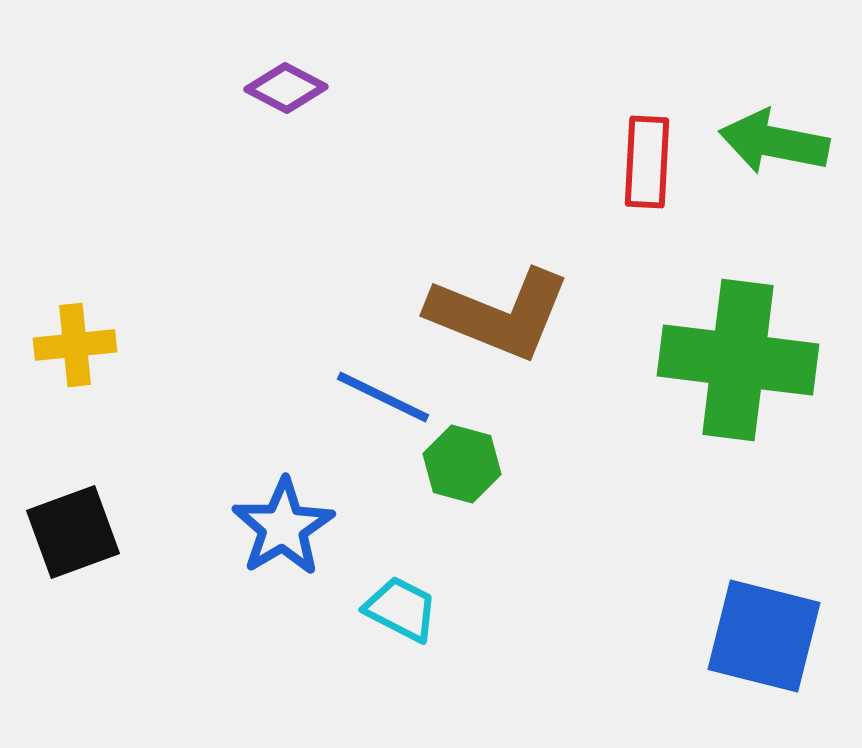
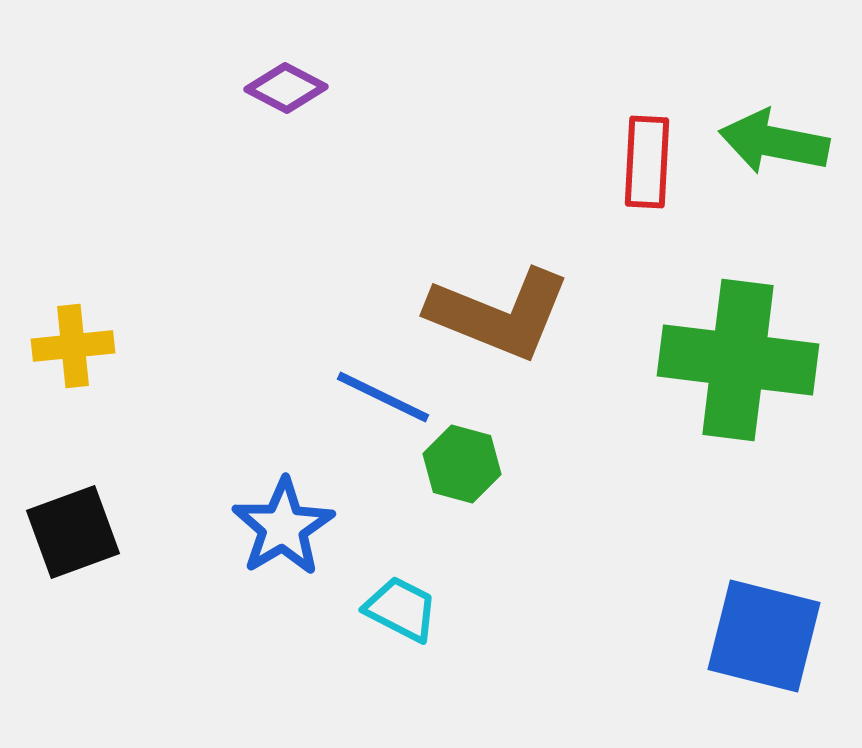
yellow cross: moved 2 px left, 1 px down
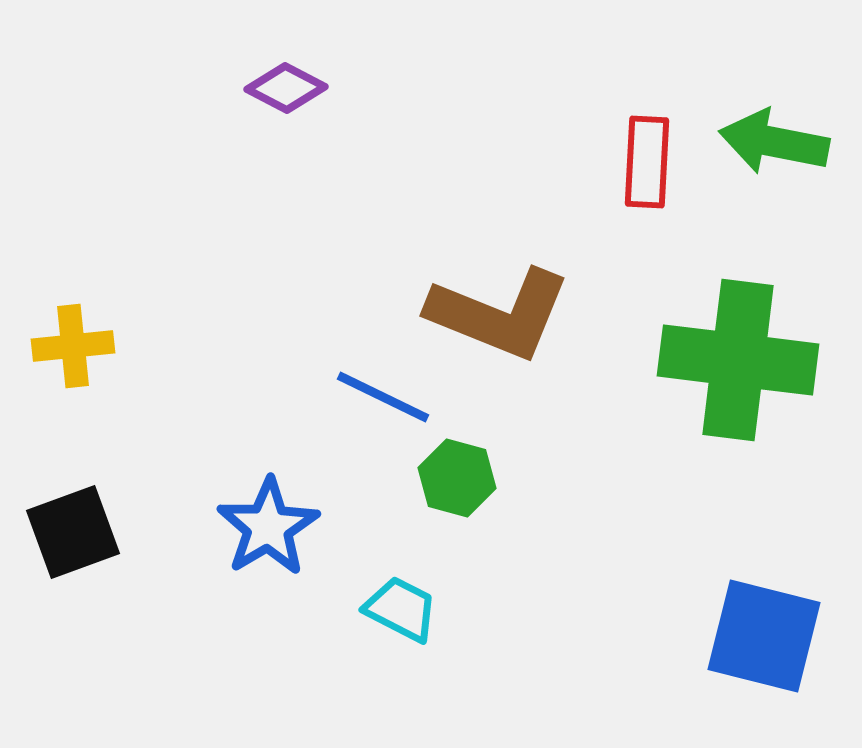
green hexagon: moved 5 px left, 14 px down
blue star: moved 15 px left
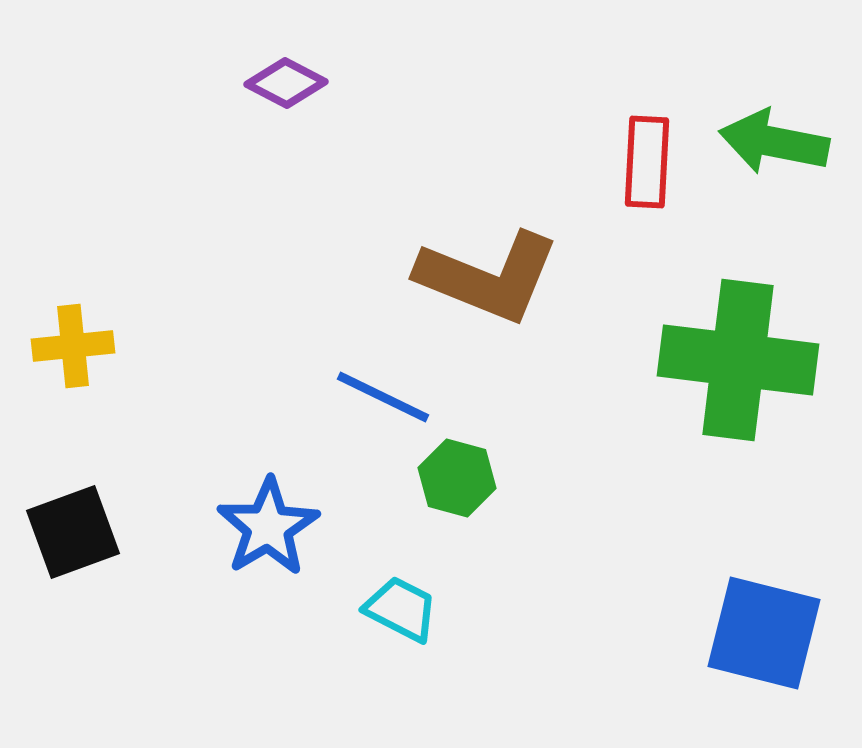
purple diamond: moved 5 px up
brown L-shape: moved 11 px left, 37 px up
blue square: moved 3 px up
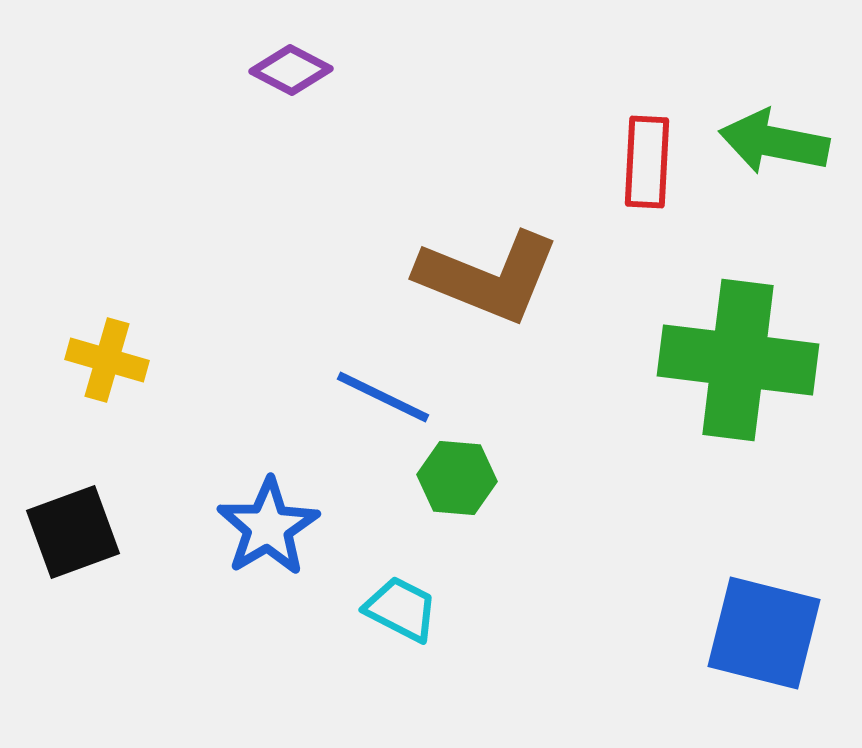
purple diamond: moved 5 px right, 13 px up
yellow cross: moved 34 px right, 14 px down; rotated 22 degrees clockwise
green hexagon: rotated 10 degrees counterclockwise
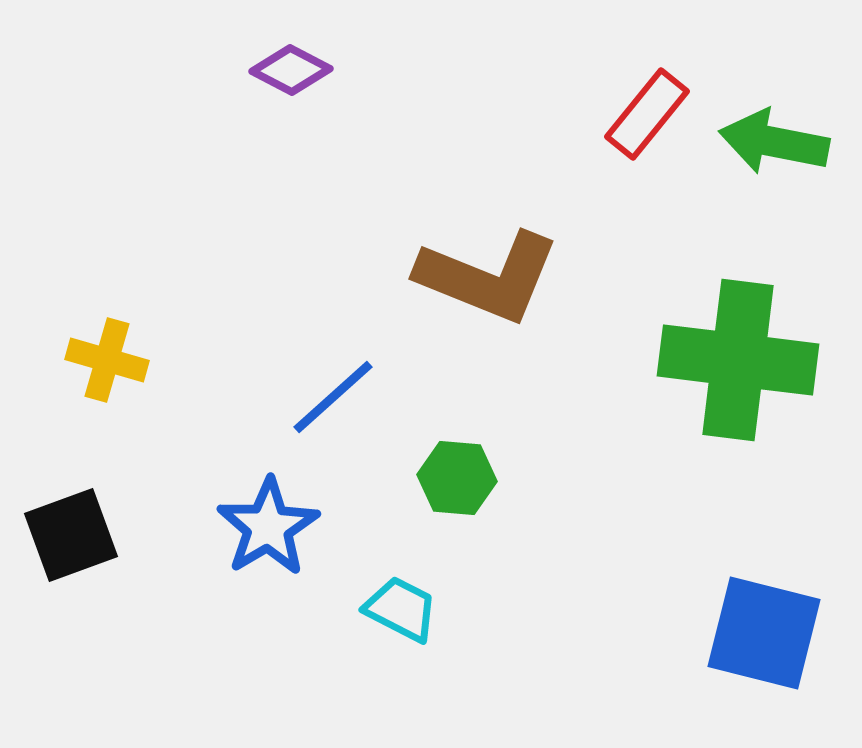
red rectangle: moved 48 px up; rotated 36 degrees clockwise
blue line: moved 50 px left; rotated 68 degrees counterclockwise
black square: moved 2 px left, 3 px down
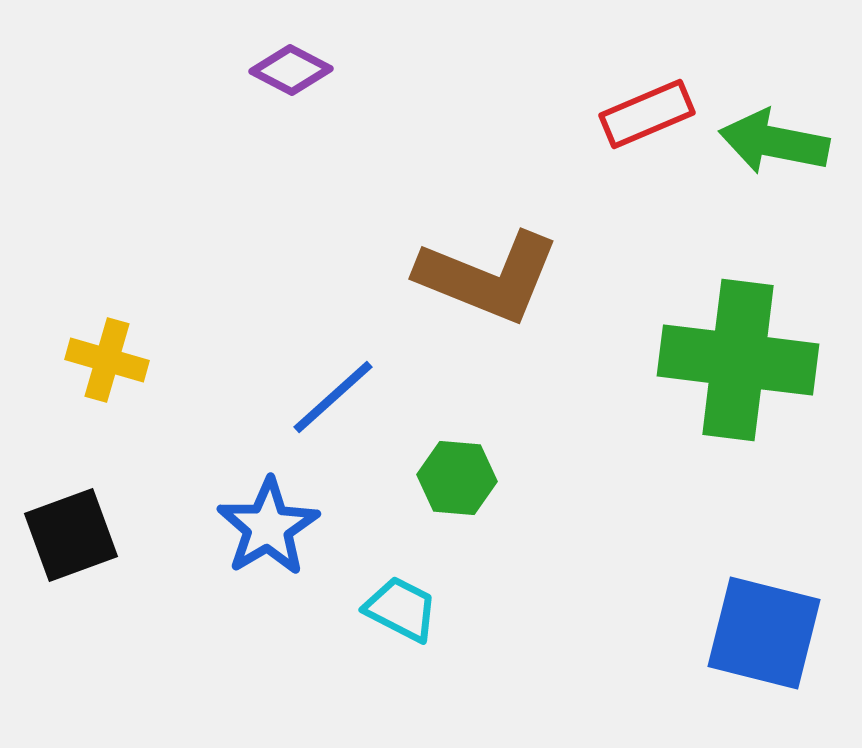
red rectangle: rotated 28 degrees clockwise
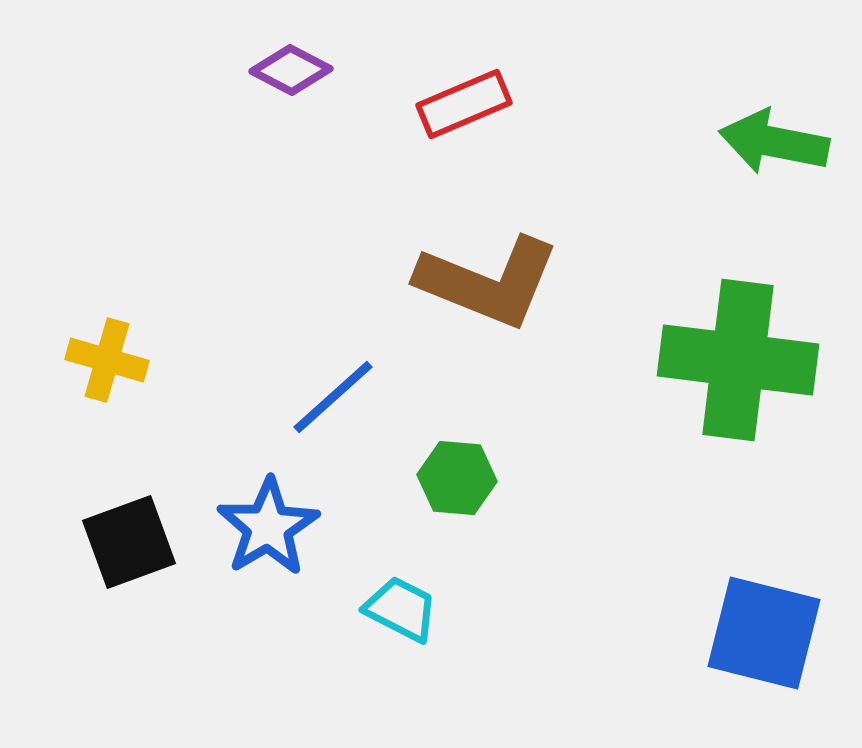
red rectangle: moved 183 px left, 10 px up
brown L-shape: moved 5 px down
black square: moved 58 px right, 7 px down
